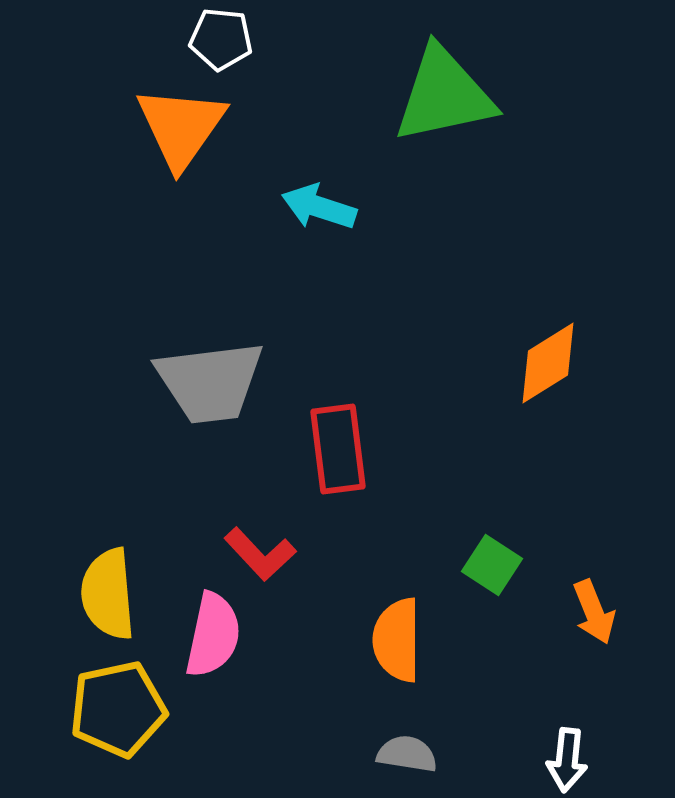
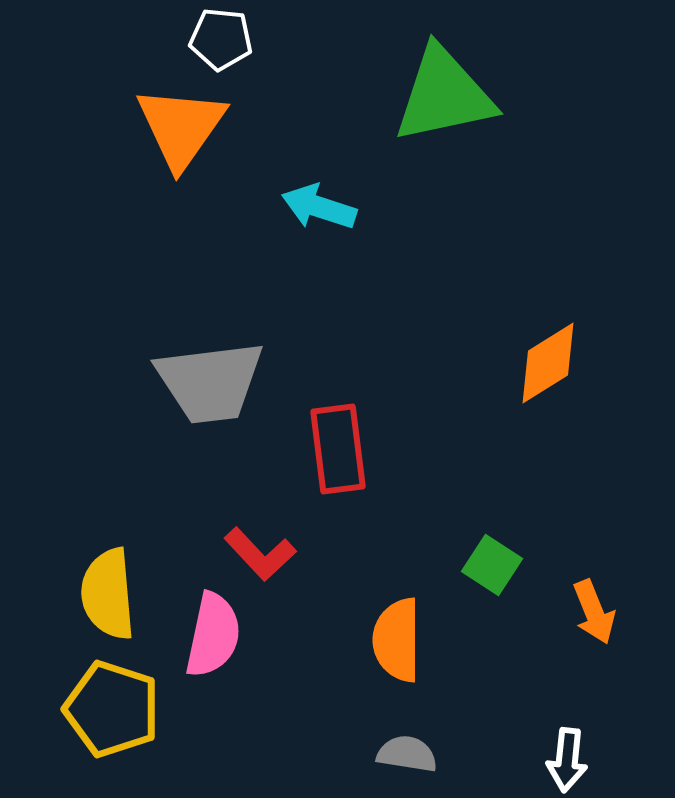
yellow pentagon: moved 6 px left; rotated 30 degrees clockwise
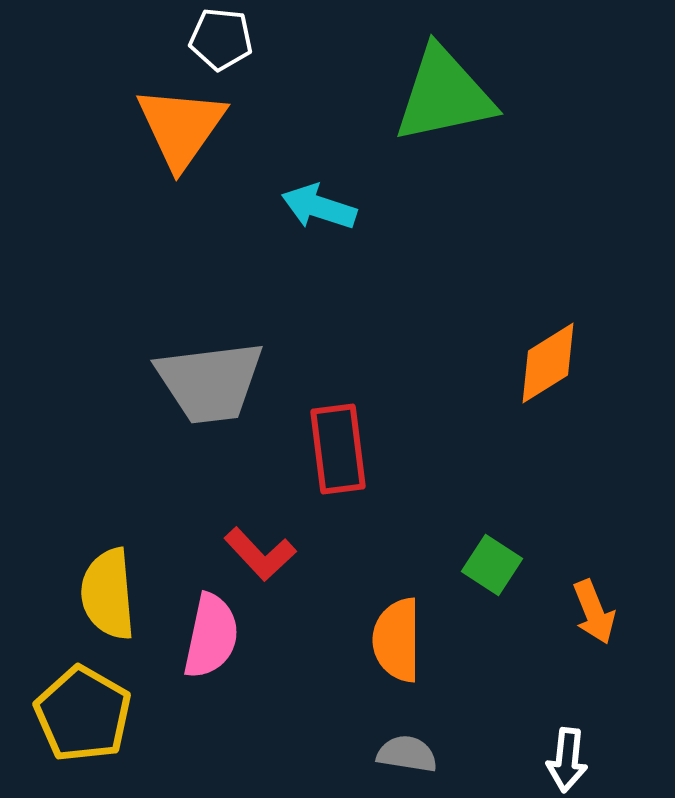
pink semicircle: moved 2 px left, 1 px down
yellow pentagon: moved 29 px left, 5 px down; rotated 12 degrees clockwise
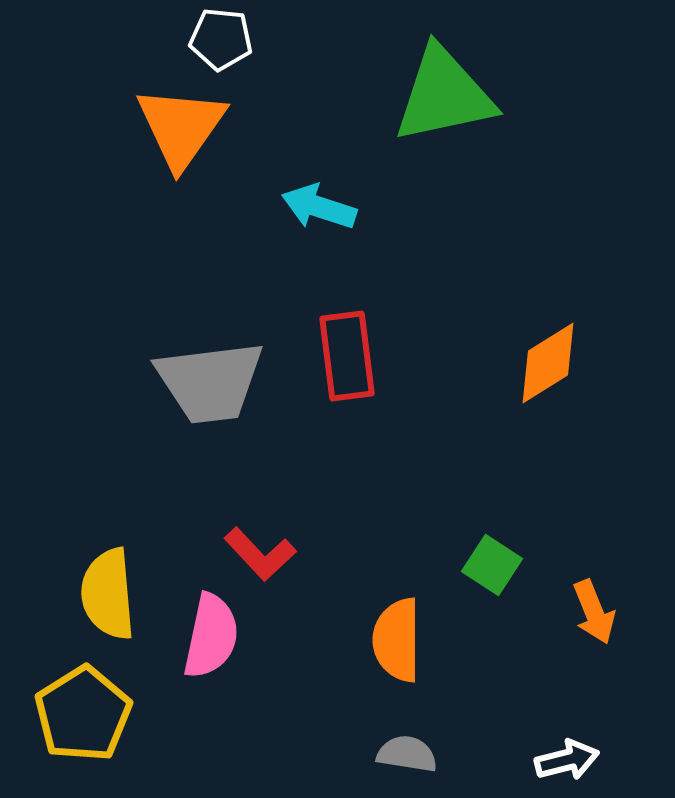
red rectangle: moved 9 px right, 93 px up
yellow pentagon: rotated 10 degrees clockwise
white arrow: rotated 110 degrees counterclockwise
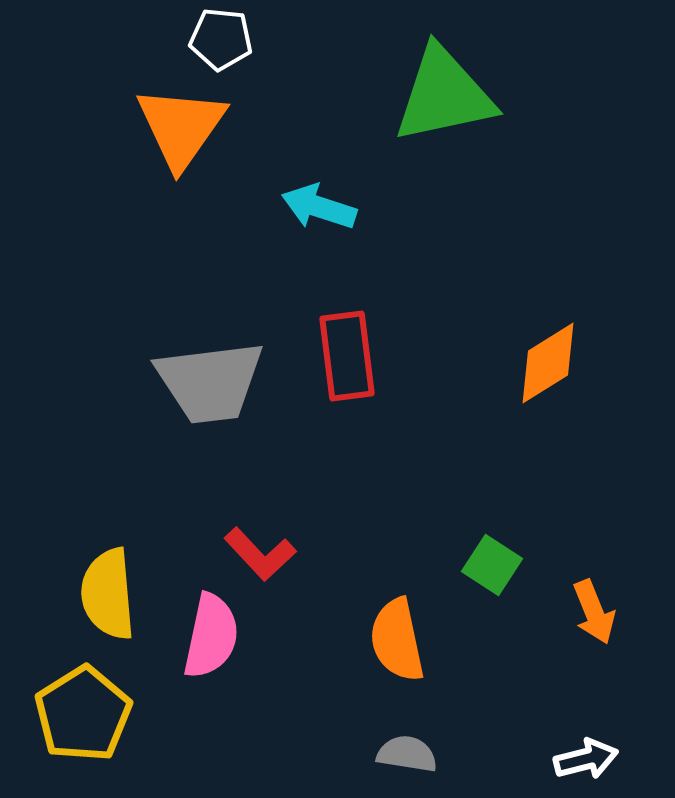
orange semicircle: rotated 12 degrees counterclockwise
white arrow: moved 19 px right, 1 px up
